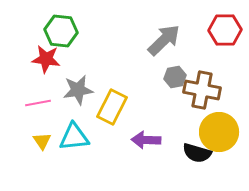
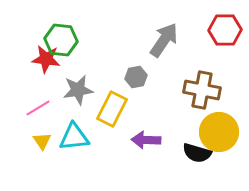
green hexagon: moved 9 px down
gray arrow: rotated 12 degrees counterclockwise
gray hexagon: moved 39 px left
pink line: moved 5 px down; rotated 20 degrees counterclockwise
yellow rectangle: moved 2 px down
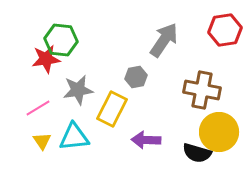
red hexagon: rotated 8 degrees counterclockwise
red star: rotated 16 degrees counterclockwise
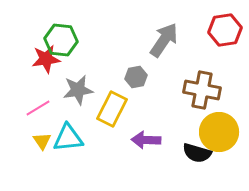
cyan triangle: moved 6 px left, 1 px down
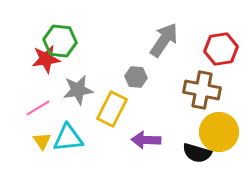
red hexagon: moved 4 px left, 19 px down
green hexagon: moved 1 px left, 1 px down
gray hexagon: rotated 15 degrees clockwise
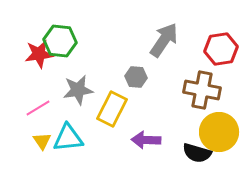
red star: moved 7 px left, 5 px up
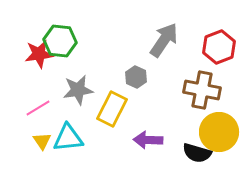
red hexagon: moved 2 px left, 2 px up; rotated 12 degrees counterclockwise
gray hexagon: rotated 20 degrees clockwise
purple arrow: moved 2 px right
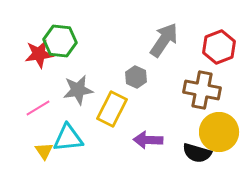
yellow triangle: moved 2 px right, 10 px down
